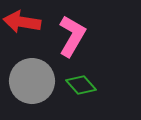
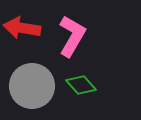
red arrow: moved 6 px down
gray circle: moved 5 px down
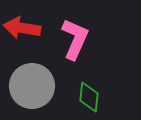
pink L-shape: moved 3 px right, 3 px down; rotated 6 degrees counterclockwise
green diamond: moved 8 px right, 12 px down; rotated 48 degrees clockwise
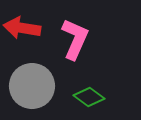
green diamond: rotated 60 degrees counterclockwise
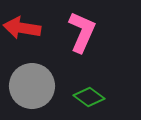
pink L-shape: moved 7 px right, 7 px up
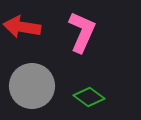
red arrow: moved 1 px up
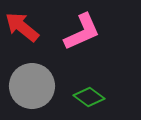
red arrow: rotated 30 degrees clockwise
pink L-shape: rotated 42 degrees clockwise
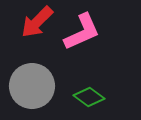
red arrow: moved 15 px right, 5 px up; rotated 84 degrees counterclockwise
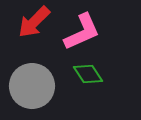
red arrow: moved 3 px left
green diamond: moved 1 px left, 23 px up; rotated 20 degrees clockwise
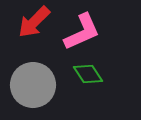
gray circle: moved 1 px right, 1 px up
